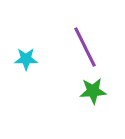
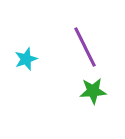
cyan star: rotated 20 degrees counterclockwise
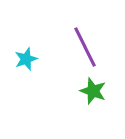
green star: rotated 24 degrees clockwise
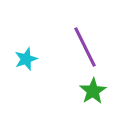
green star: rotated 20 degrees clockwise
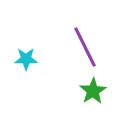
cyan star: rotated 20 degrees clockwise
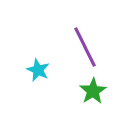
cyan star: moved 12 px right, 11 px down; rotated 25 degrees clockwise
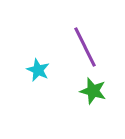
green star: rotated 24 degrees counterclockwise
